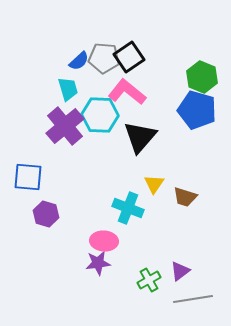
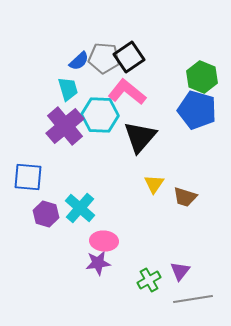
cyan cross: moved 48 px left; rotated 20 degrees clockwise
purple triangle: rotated 15 degrees counterclockwise
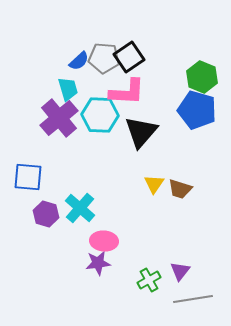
pink L-shape: rotated 144 degrees clockwise
purple cross: moved 6 px left, 8 px up
black triangle: moved 1 px right, 5 px up
brown trapezoid: moved 5 px left, 8 px up
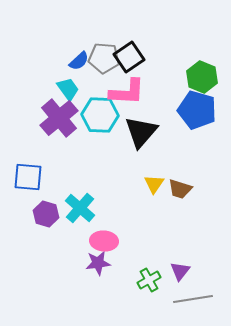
cyan trapezoid: rotated 20 degrees counterclockwise
